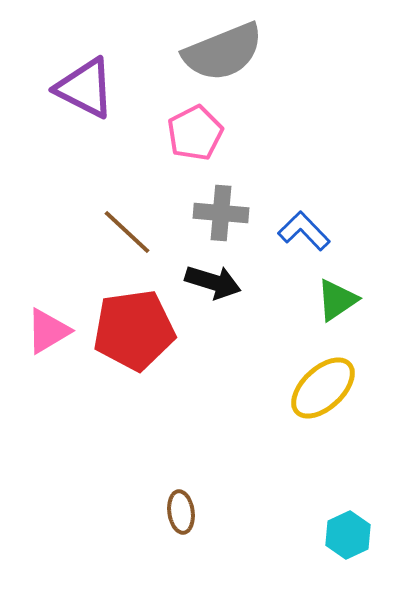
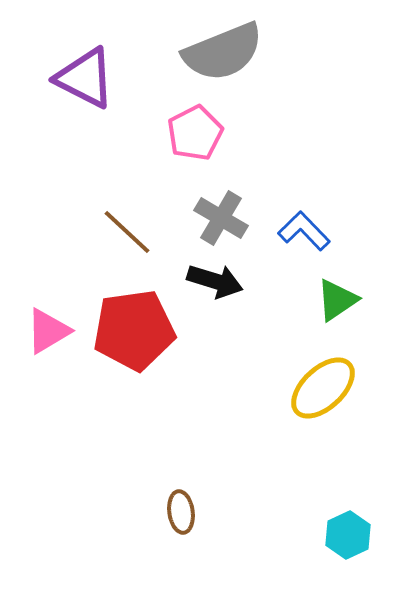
purple triangle: moved 10 px up
gray cross: moved 5 px down; rotated 26 degrees clockwise
black arrow: moved 2 px right, 1 px up
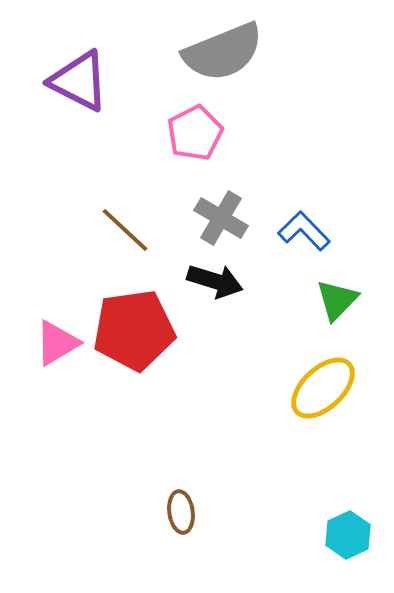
purple triangle: moved 6 px left, 3 px down
brown line: moved 2 px left, 2 px up
green triangle: rotated 12 degrees counterclockwise
pink triangle: moved 9 px right, 12 px down
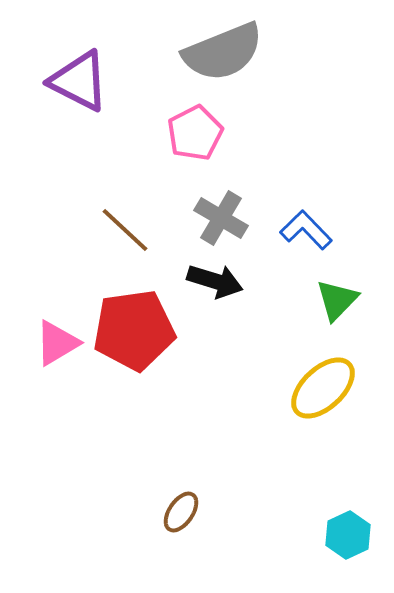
blue L-shape: moved 2 px right, 1 px up
brown ellipse: rotated 42 degrees clockwise
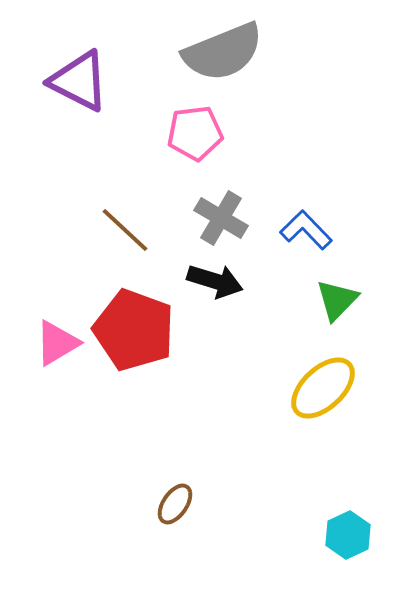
pink pentagon: rotated 20 degrees clockwise
red pentagon: rotated 28 degrees clockwise
brown ellipse: moved 6 px left, 8 px up
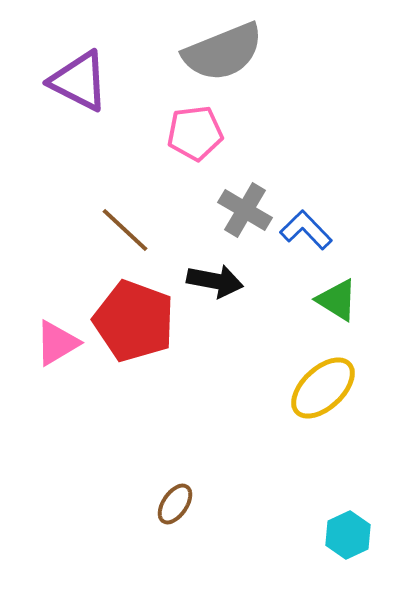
gray cross: moved 24 px right, 8 px up
black arrow: rotated 6 degrees counterclockwise
green triangle: rotated 42 degrees counterclockwise
red pentagon: moved 9 px up
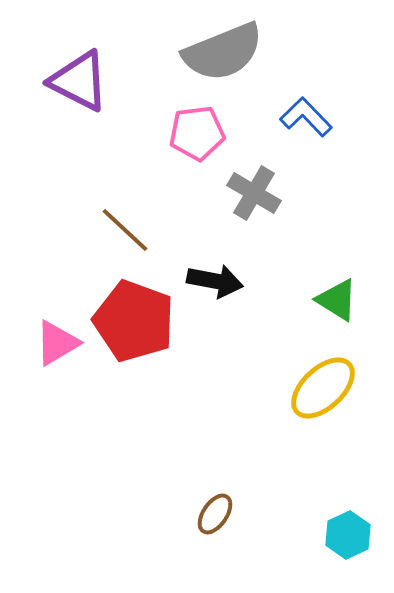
pink pentagon: moved 2 px right
gray cross: moved 9 px right, 17 px up
blue L-shape: moved 113 px up
brown ellipse: moved 40 px right, 10 px down
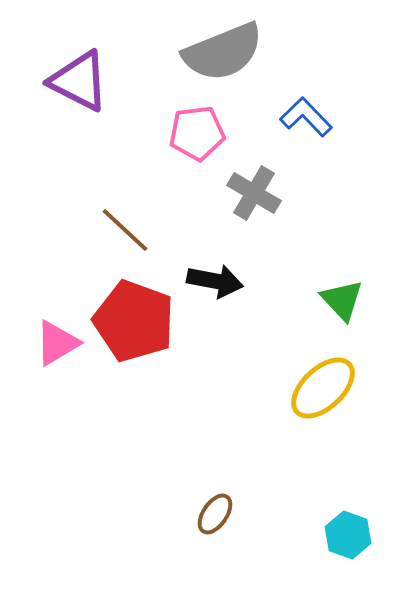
green triangle: moved 5 px right; rotated 15 degrees clockwise
cyan hexagon: rotated 15 degrees counterclockwise
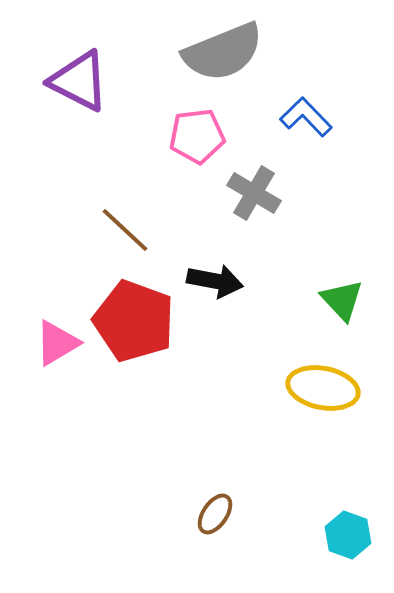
pink pentagon: moved 3 px down
yellow ellipse: rotated 54 degrees clockwise
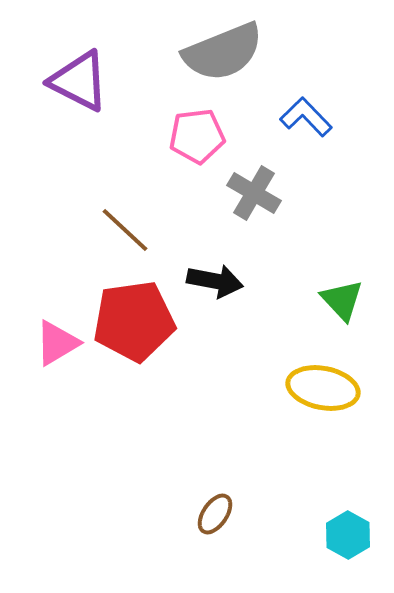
red pentagon: rotated 28 degrees counterclockwise
cyan hexagon: rotated 9 degrees clockwise
